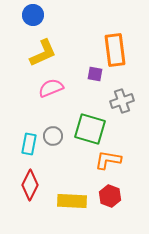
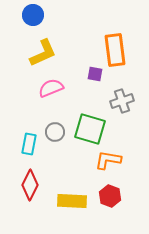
gray circle: moved 2 px right, 4 px up
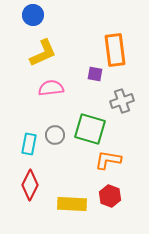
pink semicircle: rotated 15 degrees clockwise
gray circle: moved 3 px down
yellow rectangle: moved 3 px down
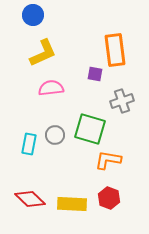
red diamond: moved 14 px down; rotated 72 degrees counterclockwise
red hexagon: moved 1 px left, 2 px down
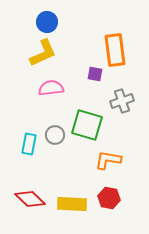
blue circle: moved 14 px right, 7 px down
green square: moved 3 px left, 4 px up
red hexagon: rotated 10 degrees counterclockwise
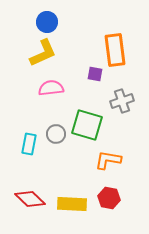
gray circle: moved 1 px right, 1 px up
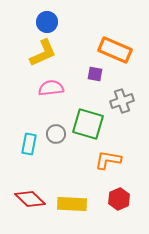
orange rectangle: rotated 60 degrees counterclockwise
green square: moved 1 px right, 1 px up
red hexagon: moved 10 px right, 1 px down; rotated 25 degrees clockwise
